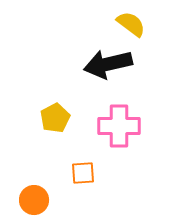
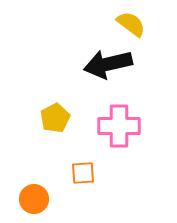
orange circle: moved 1 px up
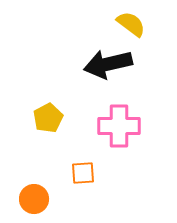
yellow pentagon: moved 7 px left
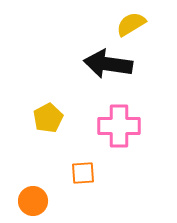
yellow semicircle: rotated 68 degrees counterclockwise
black arrow: rotated 21 degrees clockwise
orange circle: moved 1 px left, 2 px down
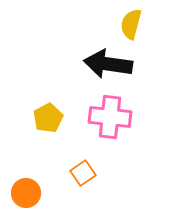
yellow semicircle: rotated 44 degrees counterclockwise
pink cross: moved 9 px left, 9 px up; rotated 6 degrees clockwise
orange square: rotated 30 degrees counterclockwise
orange circle: moved 7 px left, 8 px up
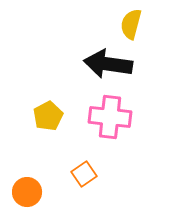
yellow pentagon: moved 2 px up
orange square: moved 1 px right, 1 px down
orange circle: moved 1 px right, 1 px up
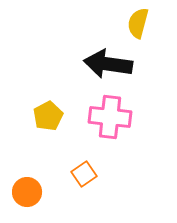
yellow semicircle: moved 7 px right, 1 px up
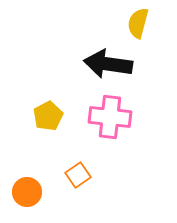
orange square: moved 6 px left, 1 px down
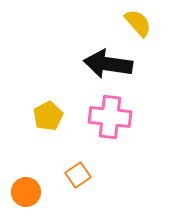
yellow semicircle: rotated 124 degrees clockwise
orange circle: moved 1 px left
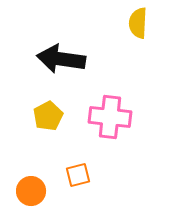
yellow semicircle: rotated 136 degrees counterclockwise
black arrow: moved 47 px left, 5 px up
orange square: rotated 20 degrees clockwise
orange circle: moved 5 px right, 1 px up
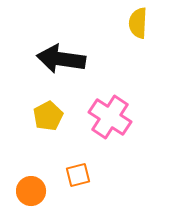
pink cross: rotated 27 degrees clockwise
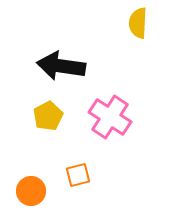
black arrow: moved 7 px down
